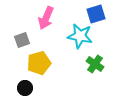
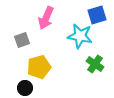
blue square: moved 1 px right, 1 px down
yellow pentagon: moved 4 px down
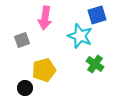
pink arrow: moved 1 px left; rotated 15 degrees counterclockwise
cyan star: rotated 10 degrees clockwise
yellow pentagon: moved 5 px right, 3 px down
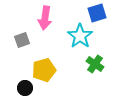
blue square: moved 2 px up
cyan star: rotated 15 degrees clockwise
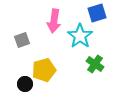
pink arrow: moved 9 px right, 3 px down
black circle: moved 4 px up
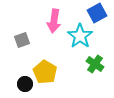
blue square: rotated 12 degrees counterclockwise
yellow pentagon: moved 1 px right, 2 px down; rotated 25 degrees counterclockwise
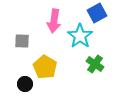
gray square: moved 1 px down; rotated 21 degrees clockwise
yellow pentagon: moved 5 px up
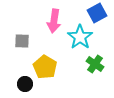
cyan star: moved 1 px down
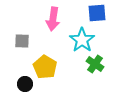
blue square: rotated 24 degrees clockwise
pink arrow: moved 1 px left, 2 px up
cyan star: moved 2 px right, 3 px down
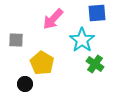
pink arrow: rotated 35 degrees clockwise
gray square: moved 6 px left, 1 px up
yellow pentagon: moved 3 px left, 4 px up
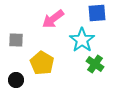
pink arrow: rotated 10 degrees clockwise
black circle: moved 9 px left, 4 px up
